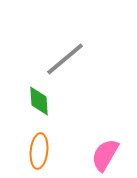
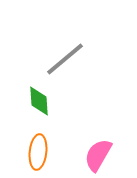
orange ellipse: moved 1 px left, 1 px down
pink semicircle: moved 7 px left
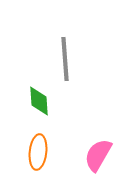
gray line: rotated 54 degrees counterclockwise
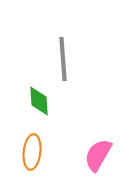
gray line: moved 2 px left
orange ellipse: moved 6 px left
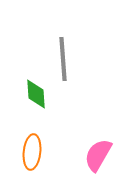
green diamond: moved 3 px left, 7 px up
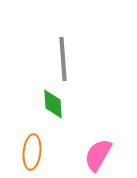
green diamond: moved 17 px right, 10 px down
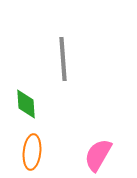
green diamond: moved 27 px left
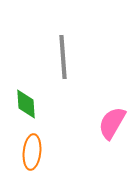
gray line: moved 2 px up
pink semicircle: moved 14 px right, 32 px up
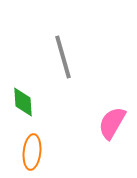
gray line: rotated 12 degrees counterclockwise
green diamond: moved 3 px left, 2 px up
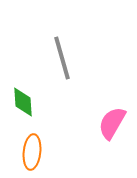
gray line: moved 1 px left, 1 px down
